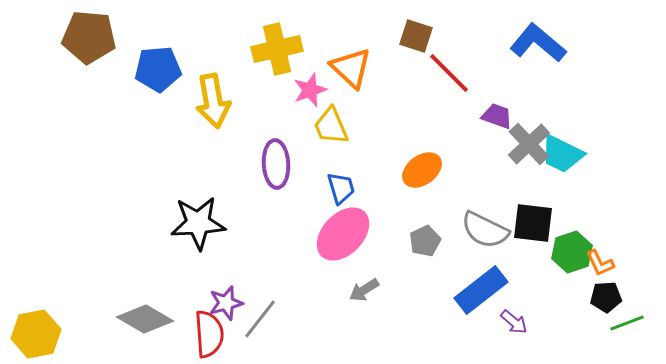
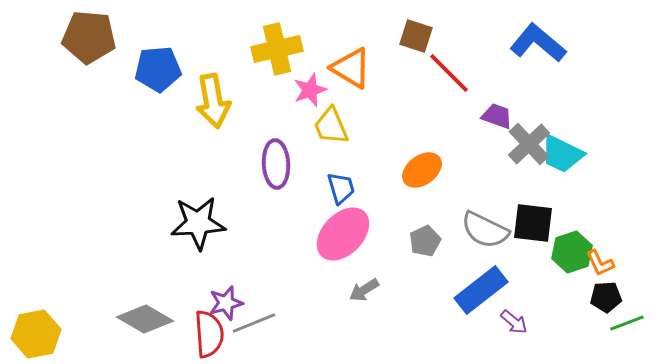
orange triangle: rotated 12 degrees counterclockwise
gray line: moved 6 px left, 4 px down; rotated 30 degrees clockwise
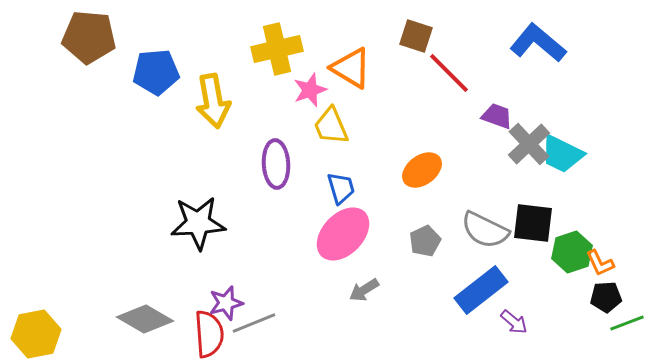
blue pentagon: moved 2 px left, 3 px down
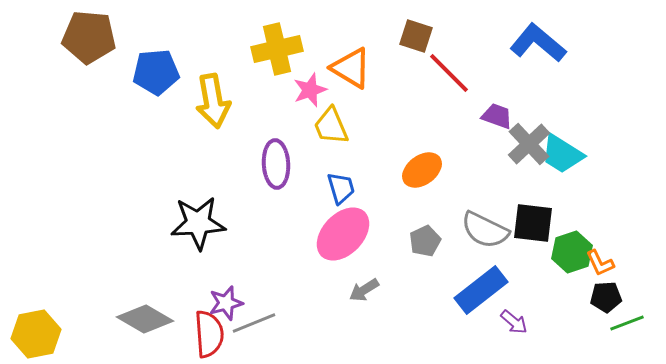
cyan trapezoid: rotated 6 degrees clockwise
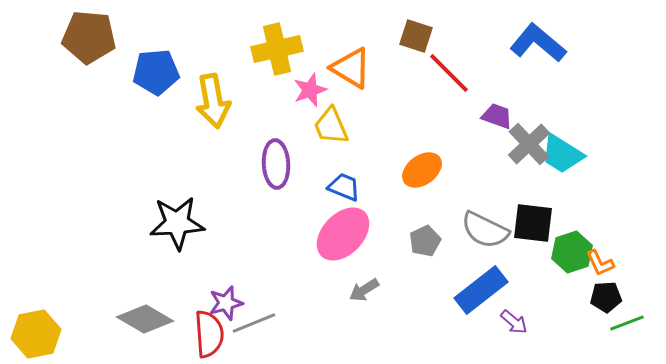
blue trapezoid: moved 3 px right, 1 px up; rotated 52 degrees counterclockwise
black star: moved 21 px left
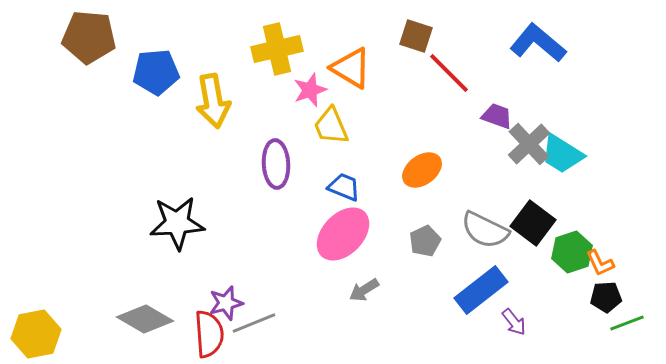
black square: rotated 30 degrees clockwise
purple arrow: rotated 12 degrees clockwise
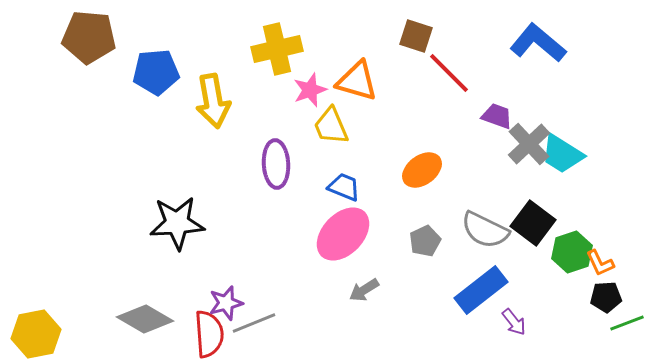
orange triangle: moved 6 px right, 13 px down; rotated 15 degrees counterclockwise
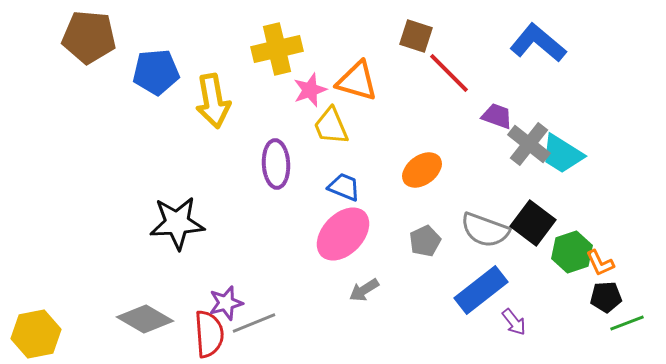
gray cross: rotated 9 degrees counterclockwise
gray semicircle: rotated 6 degrees counterclockwise
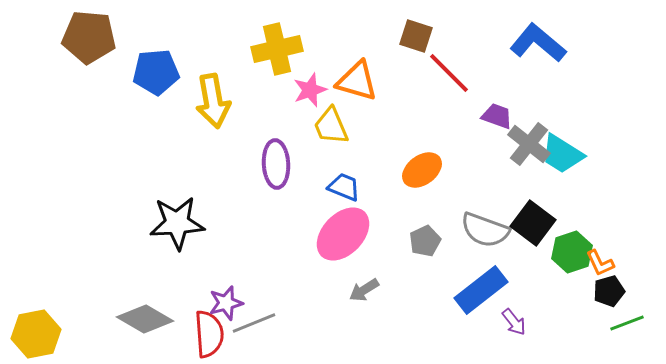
black pentagon: moved 3 px right, 6 px up; rotated 12 degrees counterclockwise
